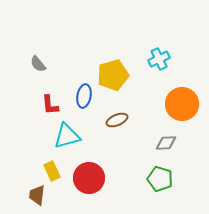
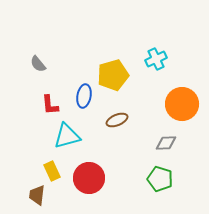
cyan cross: moved 3 px left
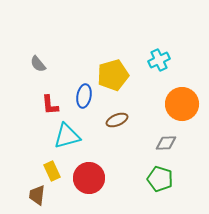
cyan cross: moved 3 px right, 1 px down
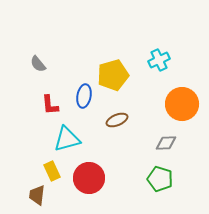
cyan triangle: moved 3 px down
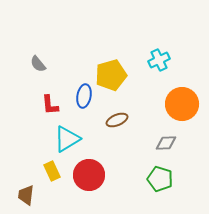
yellow pentagon: moved 2 px left
cyan triangle: rotated 16 degrees counterclockwise
red circle: moved 3 px up
brown trapezoid: moved 11 px left
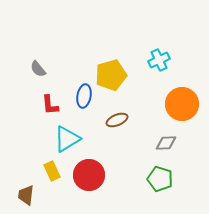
gray semicircle: moved 5 px down
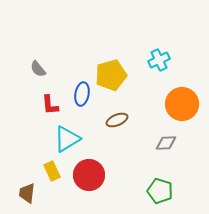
blue ellipse: moved 2 px left, 2 px up
green pentagon: moved 12 px down
brown trapezoid: moved 1 px right, 2 px up
